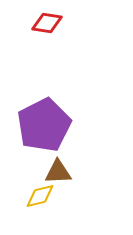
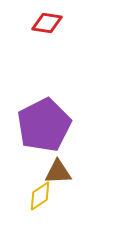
yellow diamond: rotated 20 degrees counterclockwise
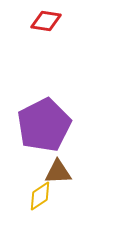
red diamond: moved 1 px left, 2 px up
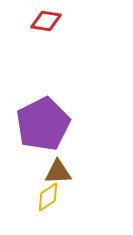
purple pentagon: moved 1 px left, 1 px up
yellow diamond: moved 8 px right, 1 px down
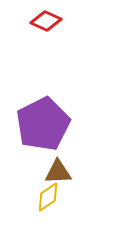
red diamond: rotated 16 degrees clockwise
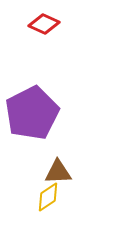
red diamond: moved 2 px left, 3 px down
purple pentagon: moved 11 px left, 11 px up
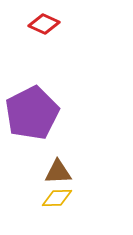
yellow diamond: moved 9 px right, 1 px down; rotated 32 degrees clockwise
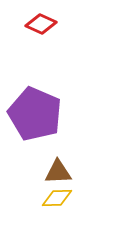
red diamond: moved 3 px left
purple pentagon: moved 3 px right, 1 px down; rotated 22 degrees counterclockwise
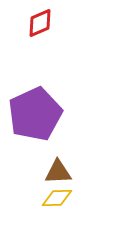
red diamond: moved 1 px left, 1 px up; rotated 48 degrees counterclockwise
purple pentagon: rotated 24 degrees clockwise
